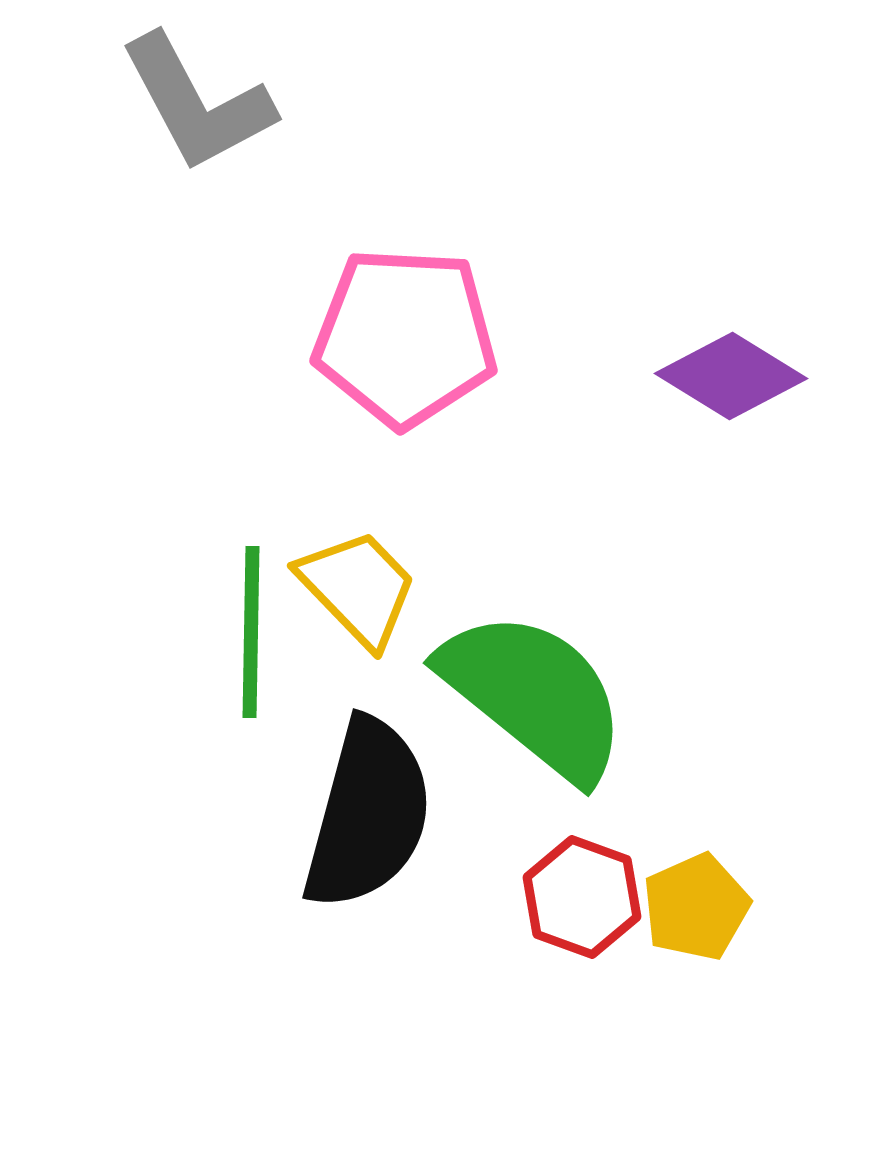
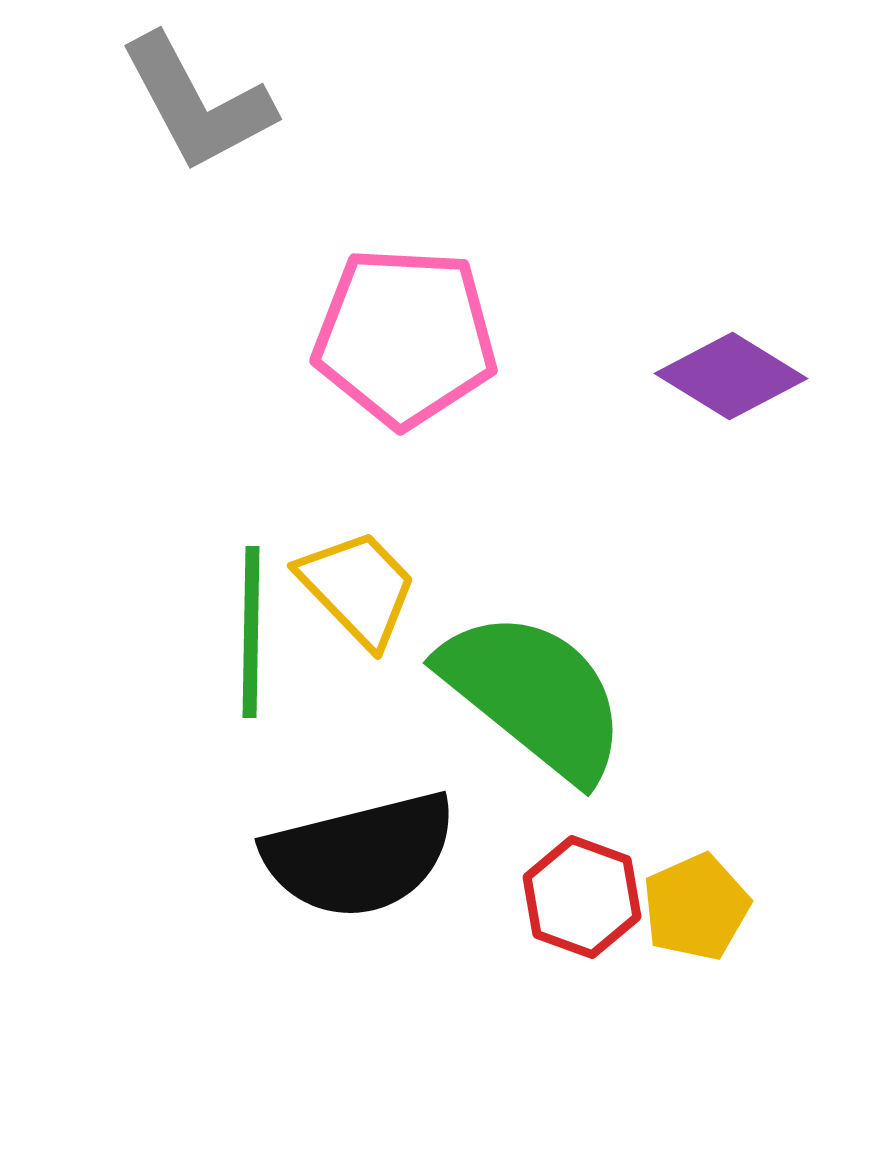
black semicircle: moved 8 px left, 41 px down; rotated 61 degrees clockwise
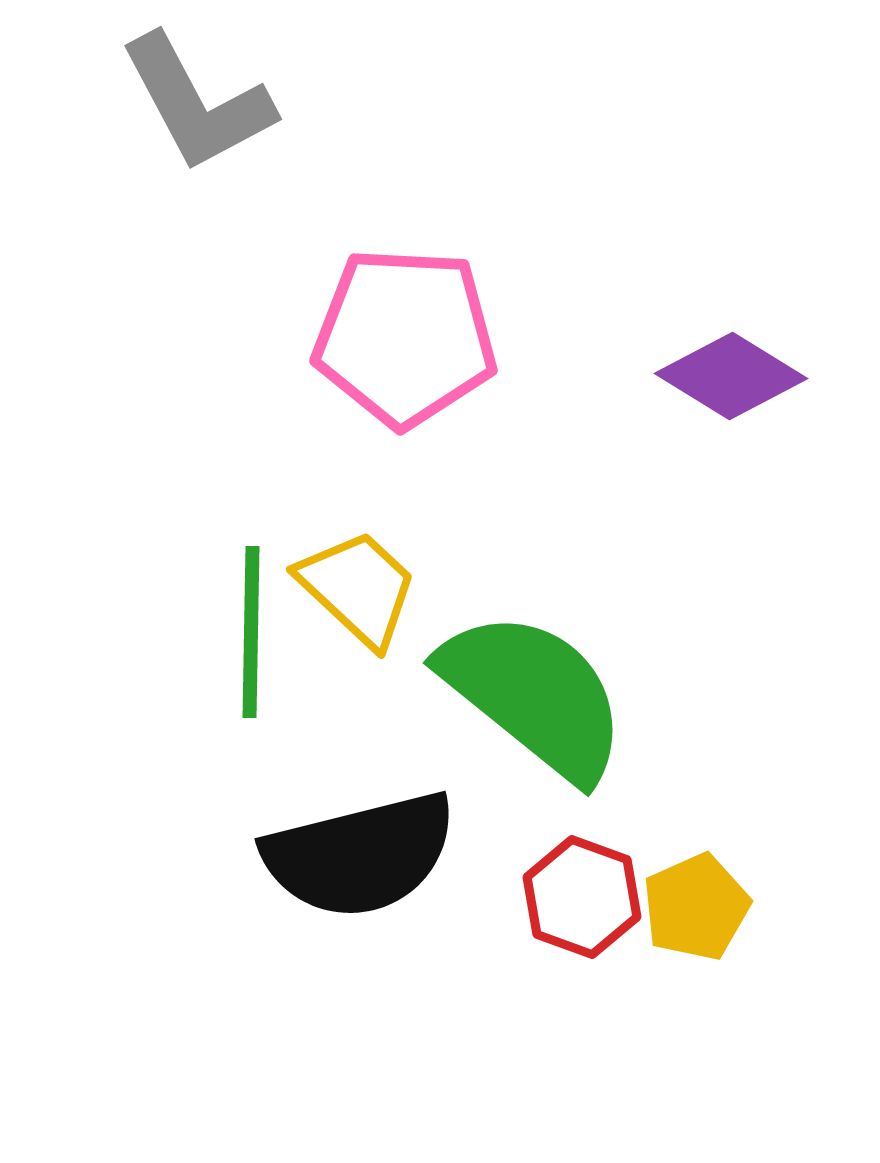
yellow trapezoid: rotated 3 degrees counterclockwise
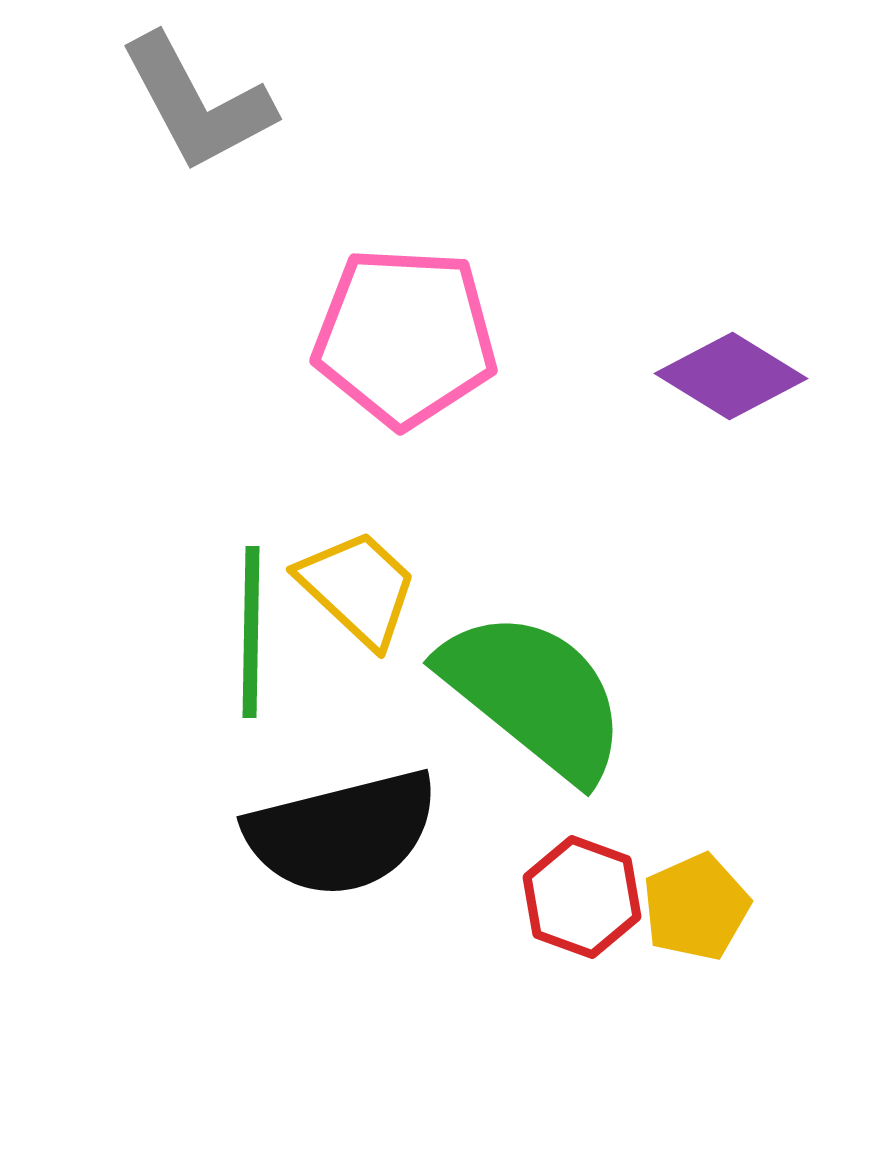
black semicircle: moved 18 px left, 22 px up
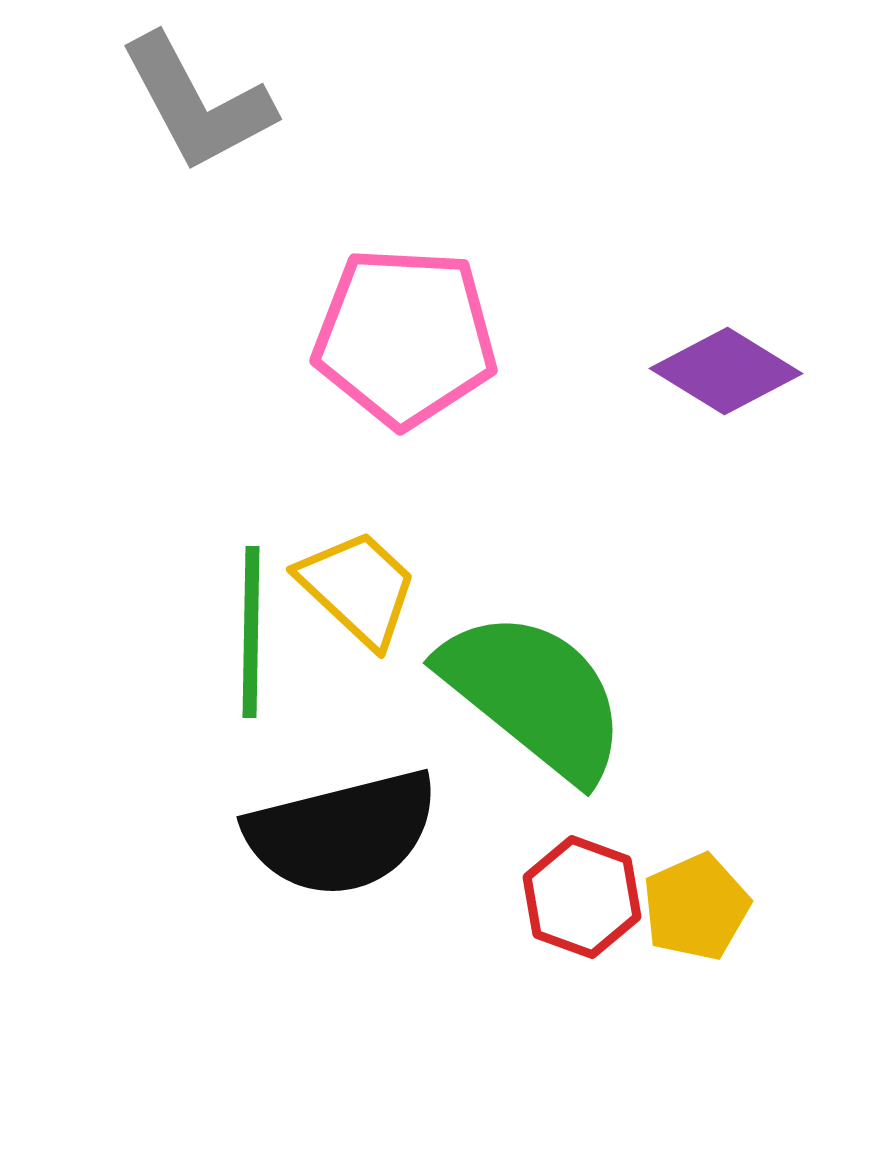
purple diamond: moved 5 px left, 5 px up
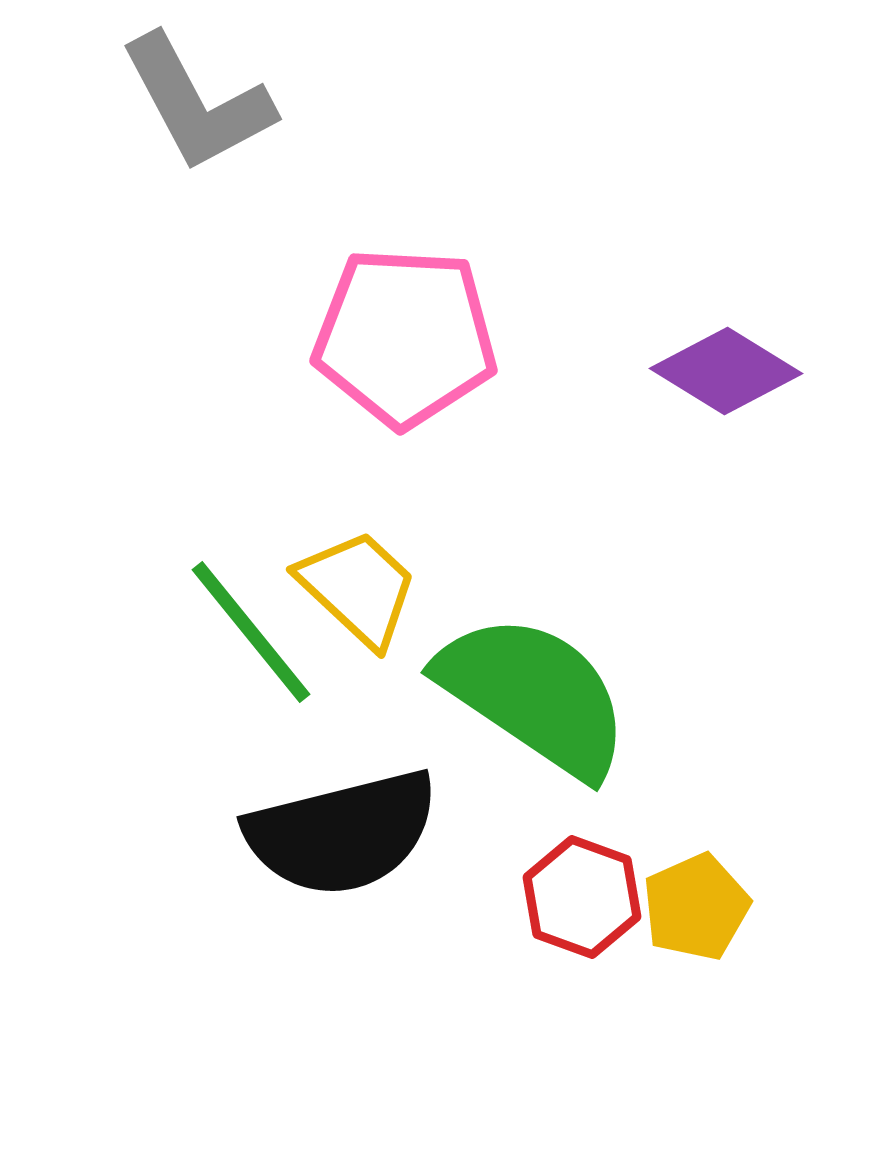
green line: rotated 40 degrees counterclockwise
green semicircle: rotated 5 degrees counterclockwise
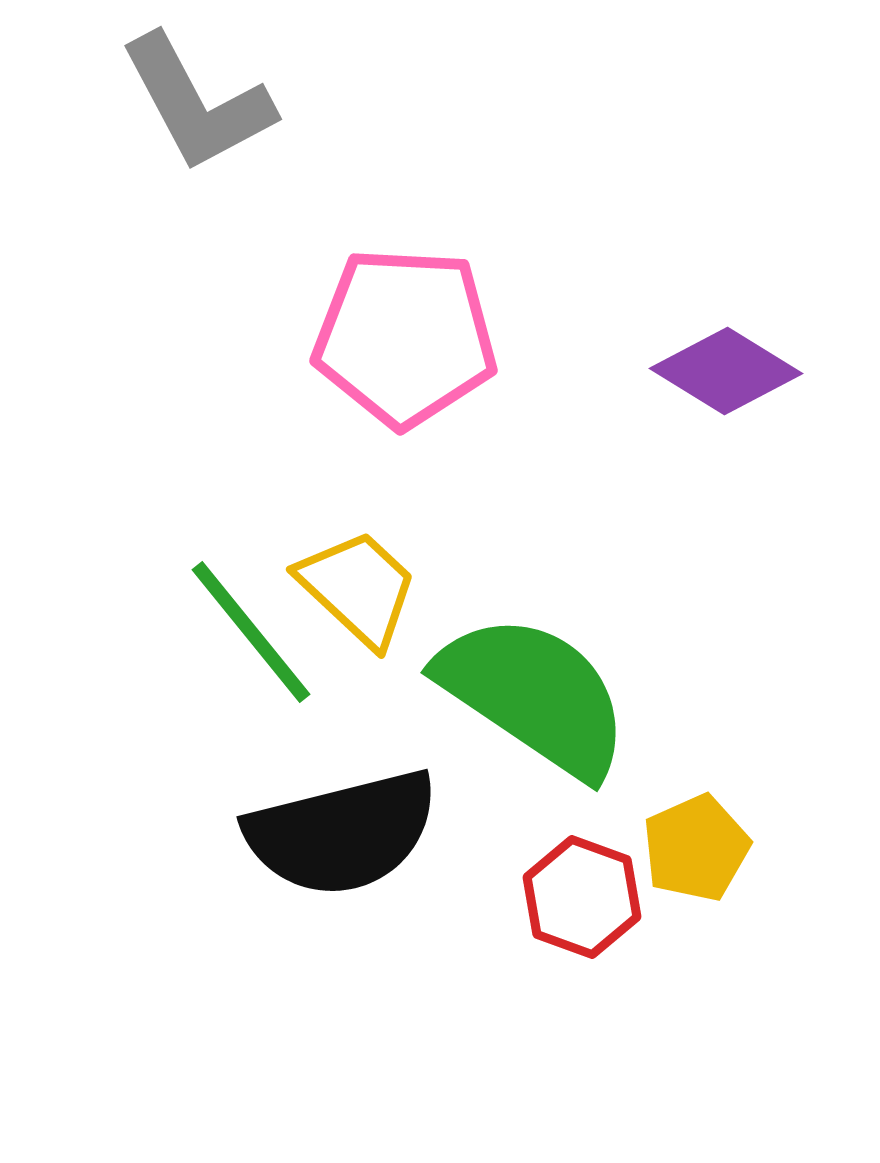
yellow pentagon: moved 59 px up
